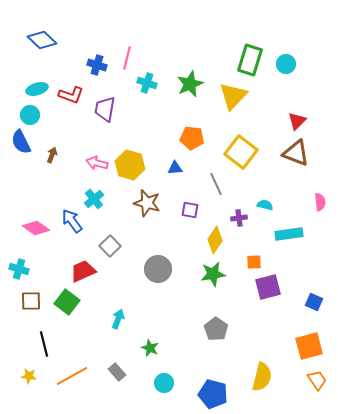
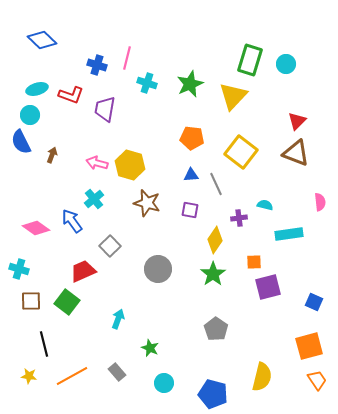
blue triangle at (175, 168): moved 16 px right, 7 px down
green star at (213, 274): rotated 25 degrees counterclockwise
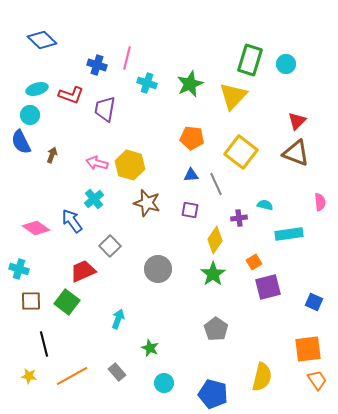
orange square at (254, 262): rotated 28 degrees counterclockwise
orange square at (309, 346): moved 1 px left, 3 px down; rotated 8 degrees clockwise
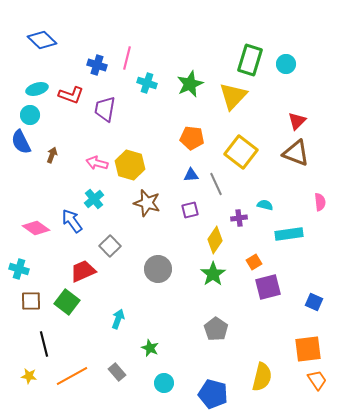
purple square at (190, 210): rotated 24 degrees counterclockwise
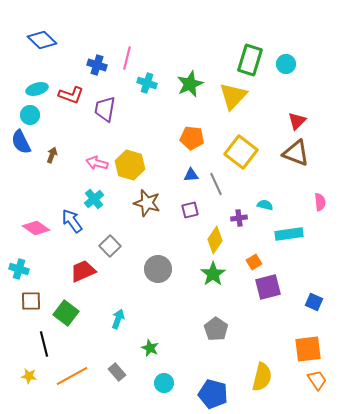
green square at (67, 302): moved 1 px left, 11 px down
